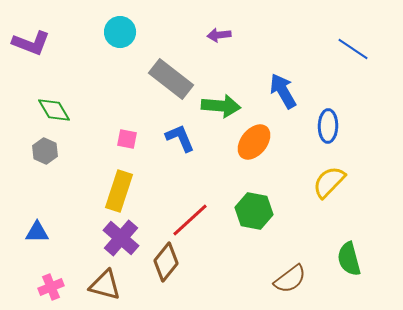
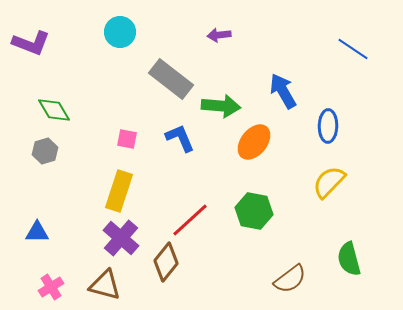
gray hexagon: rotated 20 degrees clockwise
pink cross: rotated 10 degrees counterclockwise
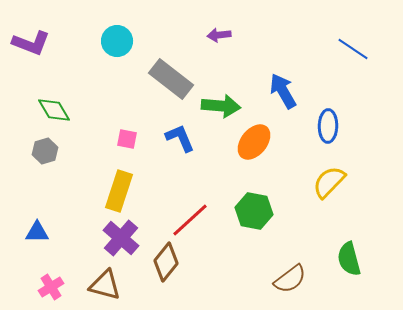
cyan circle: moved 3 px left, 9 px down
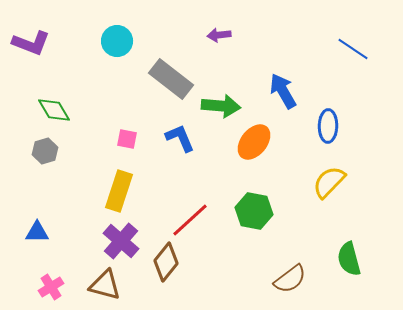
purple cross: moved 3 px down
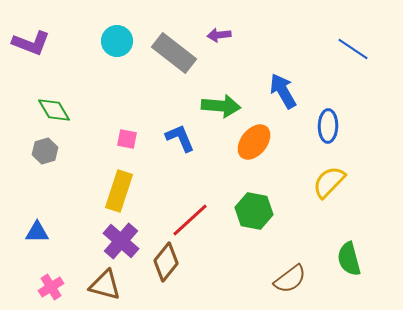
gray rectangle: moved 3 px right, 26 px up
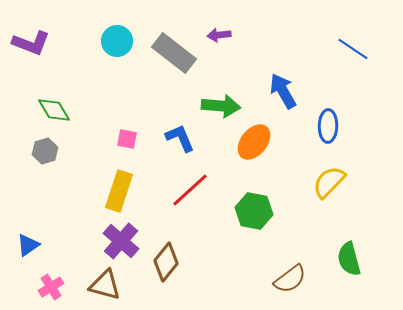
red line: moved 30 px up
blue triangle: moved 9 px left, 13 px down; rotated 35 degrees counterclockwise
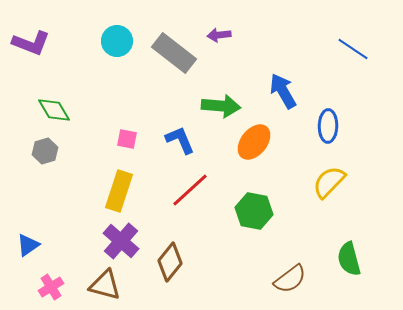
blue L-shape: moved 2 px down
brown diamond: moved 4 px right
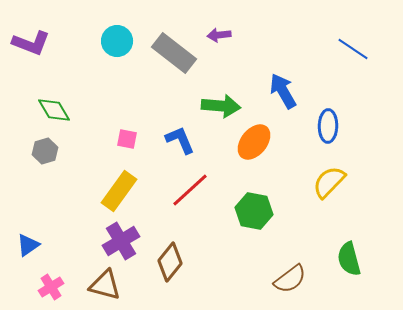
yellow rectangle: rotated 18 degrees clockwise
purple cross: rotated 18 degrees clockwise
